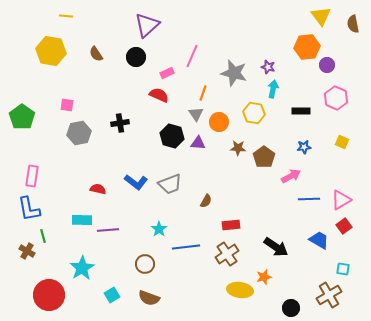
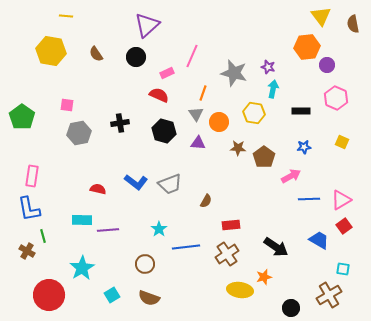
black hexagon at (172, 136): moved 8 px left, 5 px up
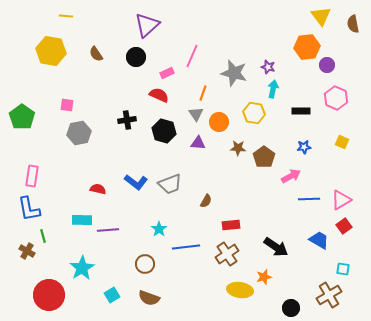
black cross at (120, 123): moved 7 px right, 3 px up
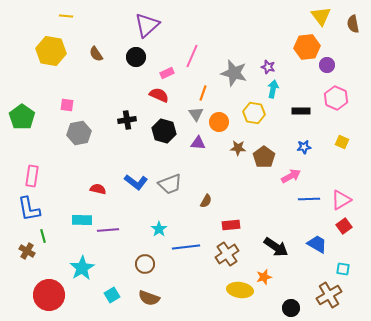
blue trapezoid at (319, 240): moved 2 px left, 4 px down
